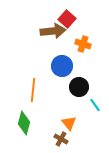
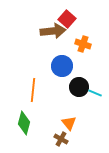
cyan line: moved 12 px up; rotated 32 degrees counterclockwise
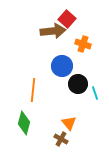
black circle: moved 1 px left, 3 px up
cyan line: rotated 48 degrees clockwise
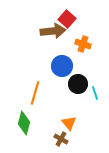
orange line: moved 2 px right, 3 px down; rotated 10 degrees clockwise
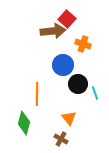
blue circle: moved 1 px right, 1 px up
orange line: moved 2 px right, 1 px down; rotated 15 degrees counterclockwise
orange triangle: moved 5 px up
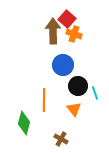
brown arrow: rotated 85 degrees counterclockwise
orange cross: moved 9 px left, 10 px up
black circle: moved 2 px down
orange line: moved 7 px right, 6 px down
orange triangle: moved 5 px right, 9 px up
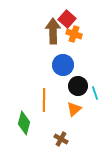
orange triangle: rotated 28 degrees clockwise
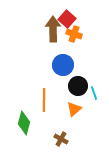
brown arrow: moved 2 px up
cyan line: moved 1 px left
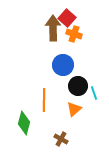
red square: moved 1 px up
brown arrow: moved 1 px up
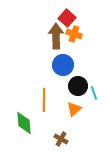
brown arrow: moved 3 px right, 8 px down
green diamond: rotated 20 degrees counterclockwise
